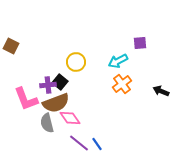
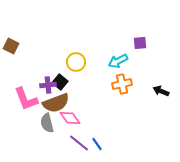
orange cross: rotated 24 degrees clockwise
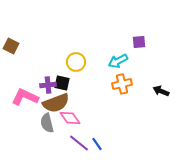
purple square: moved 1 px left, 1 px up
black square: moved 2 px right, 1 px down; rotated 28 degrees counterclockwise
pink L-shape: moved 1 px left, 2 px up; rotated 136 degrees clockwise
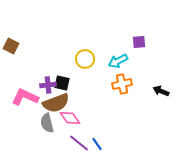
yellow circle: moved 9 px right, 3 px up
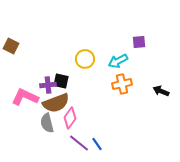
black square: moved 1 px left, 2 px up
pink diamond: rotated 70 degrees clockwise
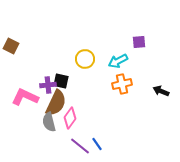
brown semicircle: rotated 44 degrees counterclockwise
gray semicircle: moved 2 px right, 1 px up
purple line: moved 1 px right, 3 px down
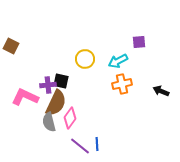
blue line: rotated 32 degrees clockwise
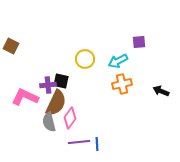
purple line: moved 1 px left, 4 px up; rotated 45 degrees counterclockwise
